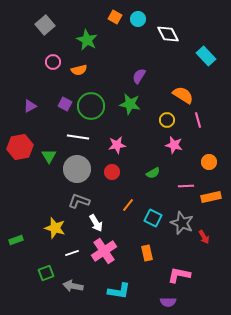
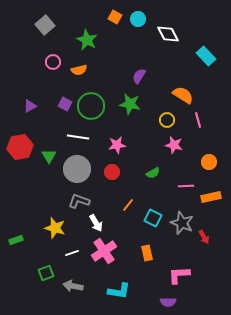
pink L-shape at (179, 275): rotated 15 degrees counterclockwise
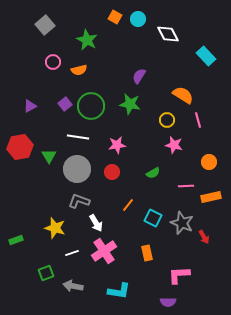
purple square at (65, 104): rotated 24 degrees clockwise
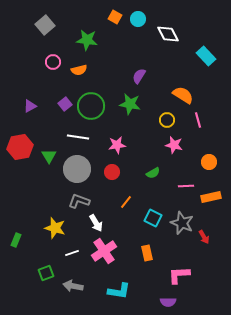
green star at (87, 40): rotated 20 degrees counterclockwise
orange line at (128, 205): moved 2 px left, 3 px up
green rectangle at (16, 240): rotated 48 degrees counterclockwise
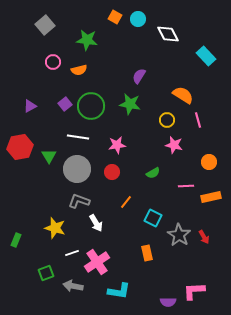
gray star at (182, 223): moved 3 px left, 12 px down; rotated 10 degrees clockwise
pink cross at (104, 251): moved 7 px left, 11 px down
pink L-shape at (179, 275): moved 15 px right, 16 px down
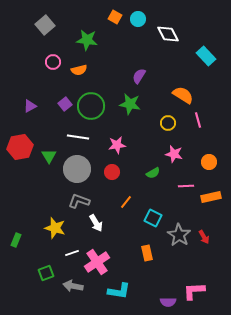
yellow circle at (167, 120): moved 1 px right, 3 px down
pink star at (174, 145): moved 9 px down
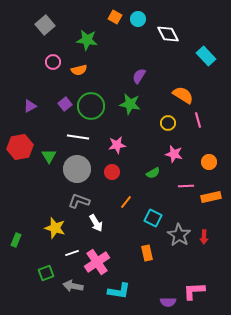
red arrow at (204, 237): rotated 32 degrees clockwise
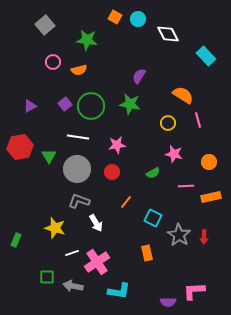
green square at (46, 273): moved 1 px right, 4 px down; rotated 21 degrees clockwise
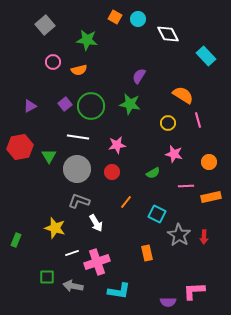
cyan square at (153, 218): moved 4 px right, 4 px up
pink cross at (97, 262): rotated 15 degrees clockwise
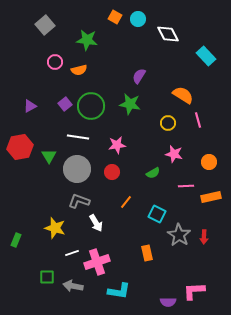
pink circle at (53, 62): moved 2 px right
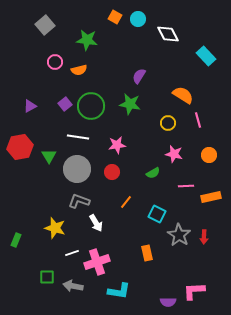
orange circle at (209, 162): moved 7 px up
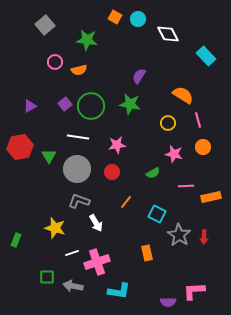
orange circle at (209, 155): moved 6 px left, 8 px up
